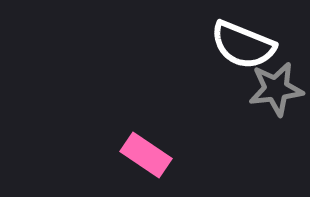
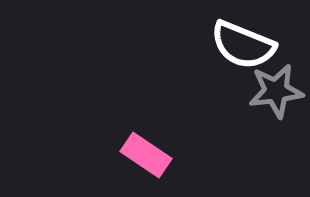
gray star: moved 2 px down
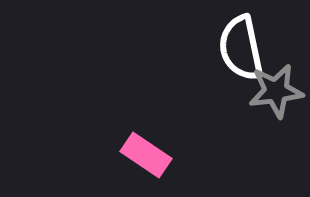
white semicircle: moved 2 px left, 3 px down; rotated 56 degrees clockwise
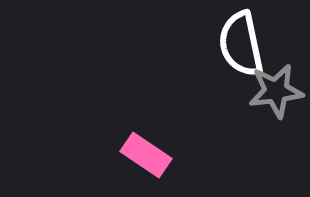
white semicircle: moved 4 px up
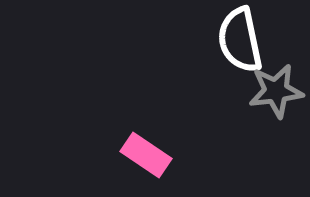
white semicircle: moved 1 px left, 4 px up
